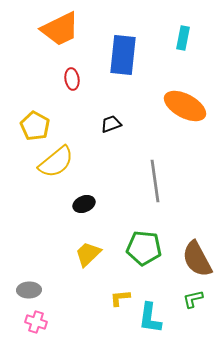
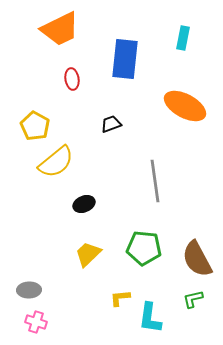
blue rectangle: moved 2 px right, 4 px down
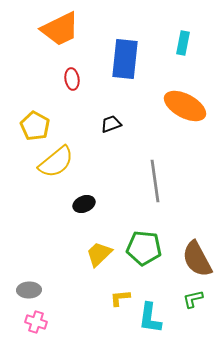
cyan rectangle: moved 5 px down
yellow trapezoid: moved 11 px right
